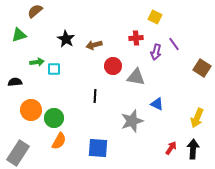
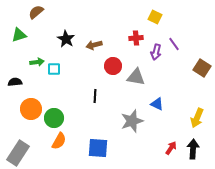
brown semicircle: moved 1 px right, 1 px down
orange circle: moved 1 px up
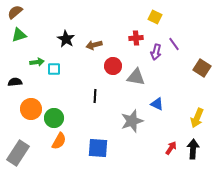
brown semicircle: moved 21 px left
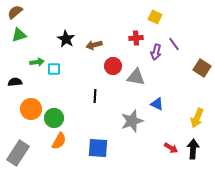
red arrow: rotated 88 degrees clockwise
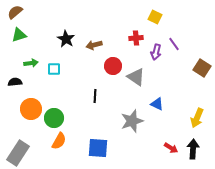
green arrow: moved 6 px left, 1 px down
gray triangle: rotated 24 degrees clockwise
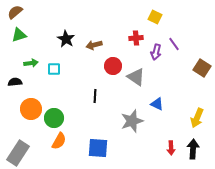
red arrow: rotated 56 degrees clockwise
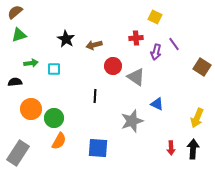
brown square: moved 1 px up
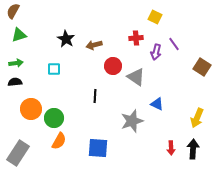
brown semicircle: moved 2 px left, 1 px up; rotated 21 degrees counterclockwise
green arrow: moved 15 px left
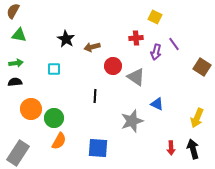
green triangle: rotated 28 degrees clockwise
brown arrow: moved 2 px left, 2 px down
black arrow: rotated 18 degrees counterclockwise
